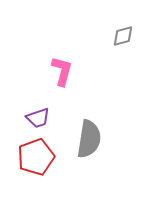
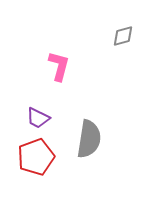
pink L-shape: moved 3 px left, 5 px up
purple trapezoid: rotated 45 degrees clockwise
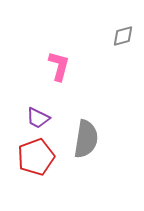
gray semicircle: moved 3 px left
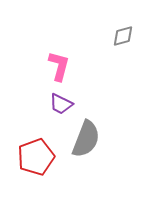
purple trapezoid: moved 23 px right, 14 px up
gray semicircle: rotated 12 degrees clockwise
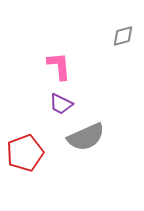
pink L-shape: rotated 20 degrees counterclockwise
gray semicircle: moved 2 px up; rotated 45 degrees clockwise
red pentagon: moved 11 px left, 4 px up
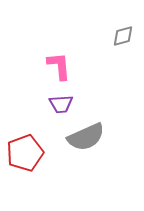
purple trapezoid: rotated 30 degrees counterclockwise
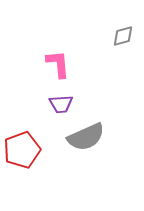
pink L-shape: moved 1 px left, 2 px up
red pentagon: moved 3 px left, 3 px up
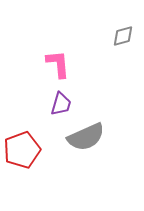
purple trapezoid: rotated 70 degrees counterclockwise
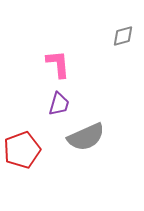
purple trapezoid: moved 2 px left
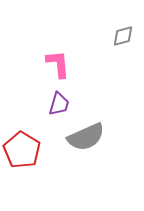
red pentagon: rotated 21 degrees counterclockwise
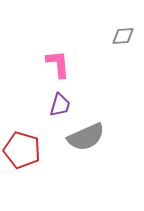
gray diamond: rotated 10 degrees clockwise
purple trapezoid: moved 1 px right, 1 px down
red pentagon: rotated 15 degrees counterclockwise
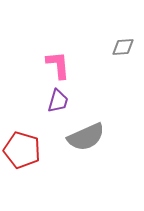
gray diamond: moved 11 px down
pink L-shape: moved 1 px down
purple trapezoid: moved 2 px left, 4 px up
